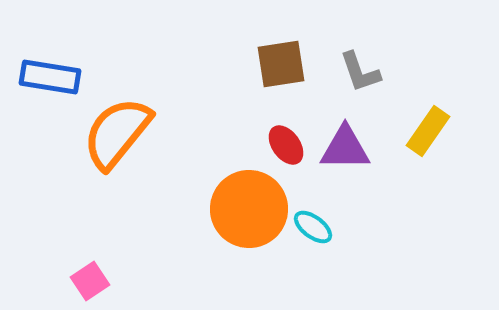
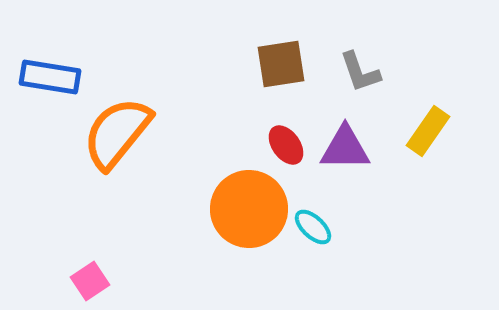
cyan ellipse: rotated 6 degrees clockwise
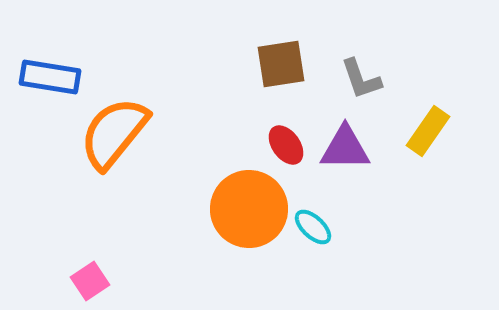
gray L-shape: moved 1 px right, 7 px down
orange semicircle: moved 3 px left
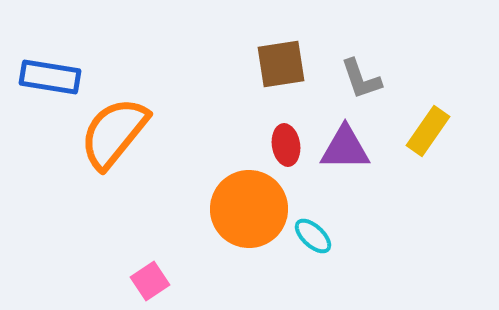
red ellipse: rotated 27 degrees clockwise
cyan ellipse: moved 9 px down
pink square: moved 60 px right
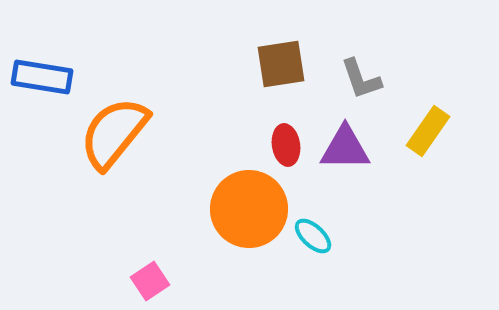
blue rectangle: moved 8 px left
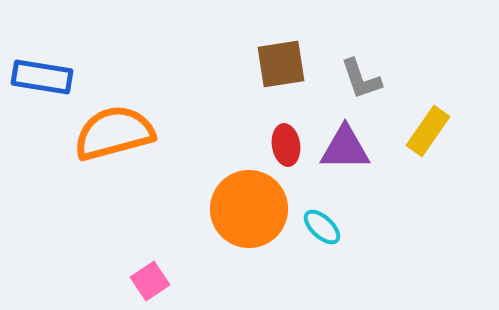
orange semicircle: rotated 36 degrees clockwise
cyan ellipse: moved 9 px right, 9 px up
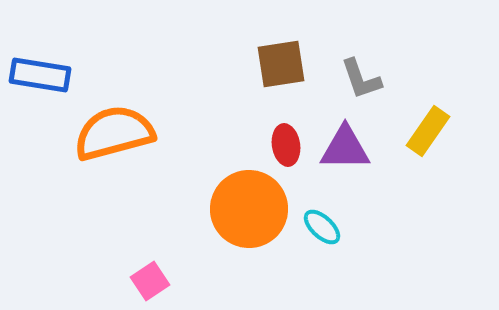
blue rectangle: moved 2 px left, 2 px up
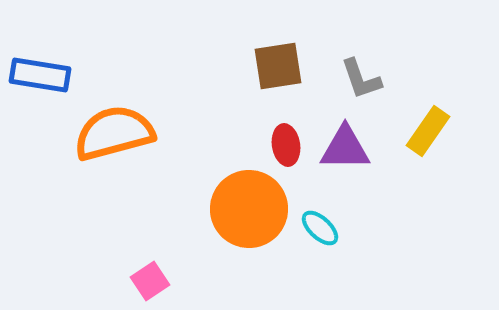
brown square: moved 3 px left, 2 px down
cyan ellipse: moved 2 px left, 1 px down
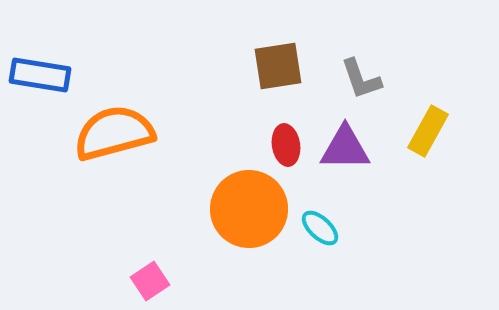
yellow rectangle: rotated 6 degrees counterclockwise
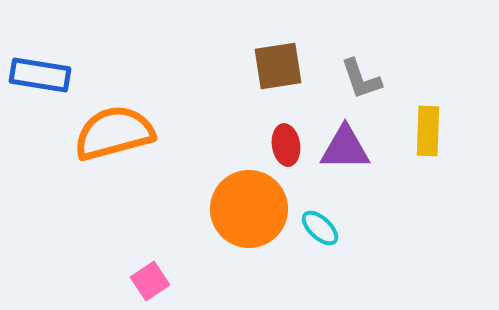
yellow rectangle: rotated 27 degrees counterclockwise
